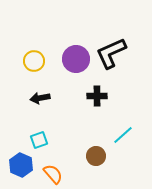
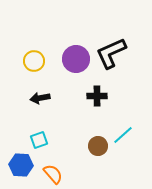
brown circle: moved 2 px right, 10 px up
blue hexagon: rotated 20 degrees counterclockwise
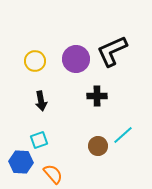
black L-shape: moved 1 px right, 2 px up
yellow circle: moved 1 px right
black arrow: moved 1 px right, 3 px down; rotated 90 degrees counterclockwise
blue hexagon: moved 3 px up
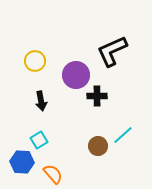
purple circle: moved 16 px down
cyan square: rotated 12 degrees counterclockwise
blue hexagon: moved 1 px right
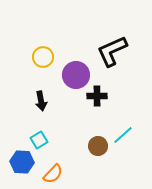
yellow circle: moved 8 px right, 4 px up
orange semicircle: rotated 85 degrees clockwise
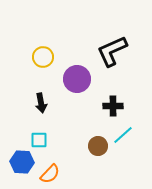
purple circle: moved 1 px right, 4 px down
black cross: moved 16 px right, 10 px down
black arrow: moved 2 px down
cyan square: rotated 30 degrees clockwise
orange semicircle: moved 3 px left
